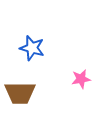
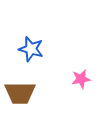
blue star: moved 1 px left, 1 px down
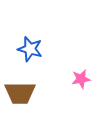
blue star: moved 1 px left
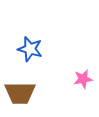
pink star: moved 2 px right
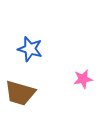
brown trapezoid: rotated 16 degrees clockwise
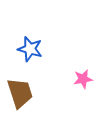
brown trapezoid: rotated 124 degrees counterclockwise
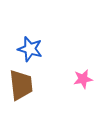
brown trapezoid: moved 1 px right, 8 px up; rotated 12 degrees clockwise
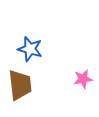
brown trapezoid: moved 1 px left
